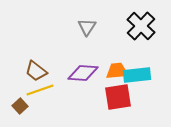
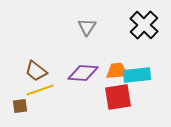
black cross: moved 3 px right, 1 px up
brown square: rotated 35 degrees clockwise
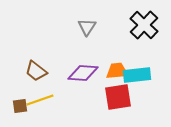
yellow line: moved 10 px down
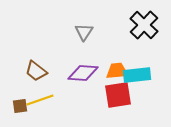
gray triangle: moved 3 px left, 5 px down
red square: moved 2 px up
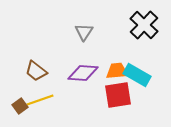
cyan rectangle: rotated 36 degrees clockwise
brown square: rotated 28 degrees counterclockwise
